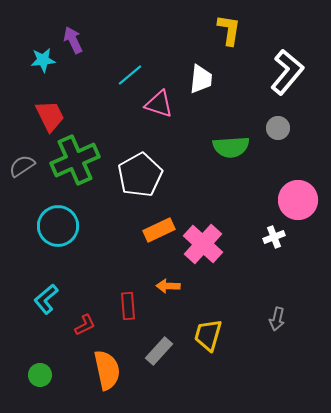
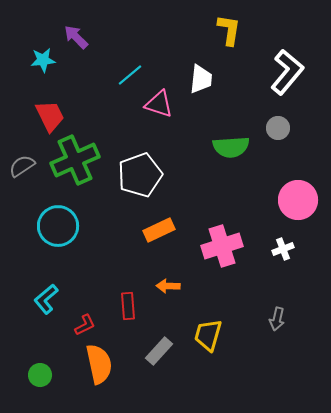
purple arrow: moved 3 px right, 3 px up; rotated 20 degrees counterclockwise
white pentagon: rotated 9 degrees clockwise
white cross: moved 9 px right, 12 px down
pink cross: moved 19 px right, 2 px down; rotated 30 degrees clockwise
orange semicircle: moved 8 px left, 6 px up
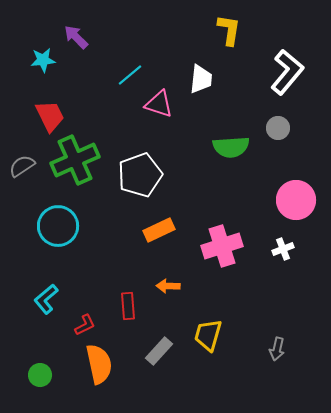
pink circle: moved 2 px left
gray arrow: moved 30 px down
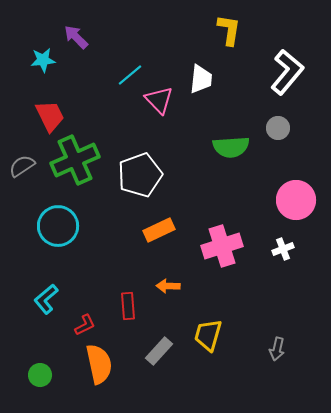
pink triangle: moved 4 px up; rotated 28 degrees clockwise
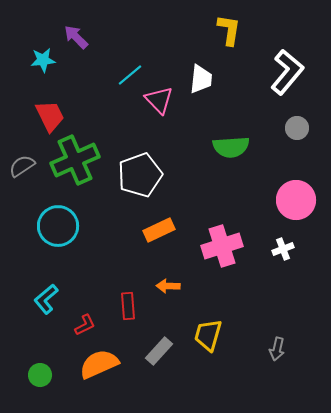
gray circle: moved 19 px right
orange semicircle: rotated 102 degrees counterclockwise
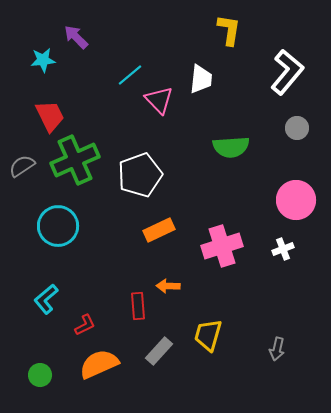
red rectangle: moved 10 px right
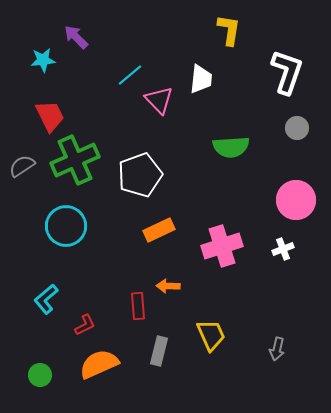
white L-shape: rotated 21 degrees counterclockwise
cyan circle: moved 8 px right
yellow trapezoid: moved 3 px right; rotated 140 degrees clockwise
gray rectangle: rotated 28 degrees counterclockwise
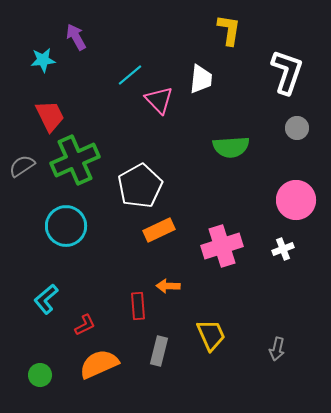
purple arrow: rotated 16 degrees clockwise
white pentagon: moved 11 px down; rotated 9 degrees counterclockwise
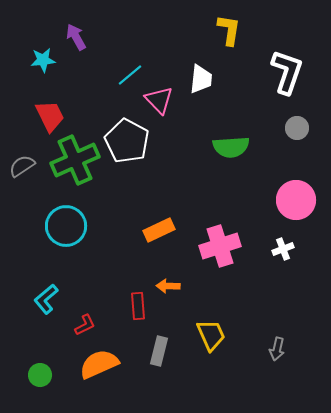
white pentagon: moved 13 px left, 45 px up; rotated 15 degrees counterclockwise
pink cross: moved 2 px left
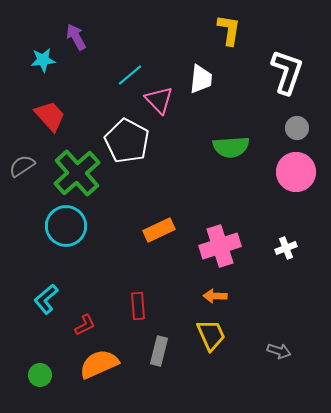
red trapezoid: rotated 16 degrees counterclockwise
green cross: moved 2 px right, 13 px down; rotated 18 degrees counterclockwise
pink circle: moved 28 px up
white cross: moved 3 px right, 1 px up
orange arrow: moved 47 px right, 10 px down
gray arrow: moved 2 px right, 2 px down; rotated 85 degrees counterclockwise
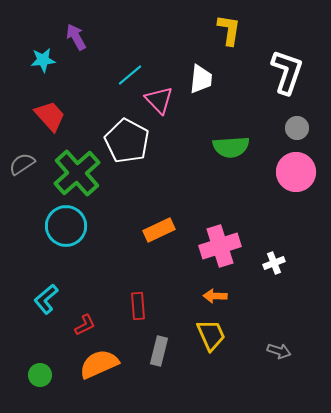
gray semicircle: moved 2 px up
white cross: moved 12 px left, 15 px down
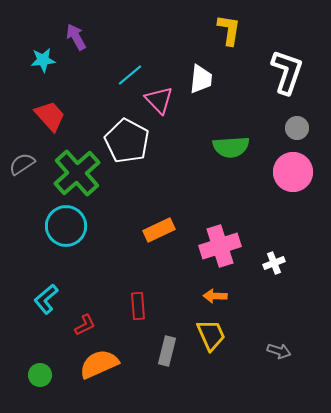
pink circle: moved 3 px left
gray rectangle: moved 8 px right
